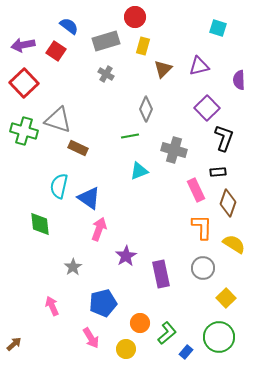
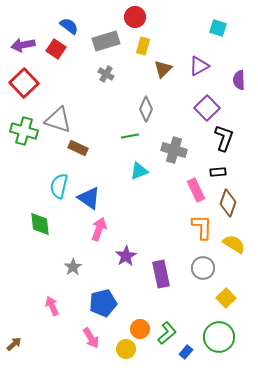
red square at (56, 51): moved 2 px up
purple triangle at (199, 66): rotated 15 degrees counterclockwise
orange circle at (140, 323): moved 6 px down
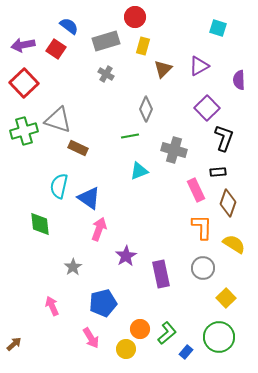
green cross at (24, 131): rotated 32 degrees counterclockwise
